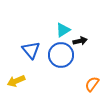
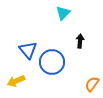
cyan triangle: moved 17 px up; rotated 14 degrees counterclockwise
black arrow: rotated 72 degrees counterclockwise
blue triangle: moved 3 px left
blue circle: moved 9 px left, 7 px down
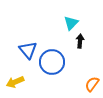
cyan triangle: moved 8 px right, 10 px down
yellow arrow: moved 1 px left, 1 px down
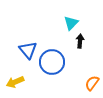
orange semicircle: moved 1 px up
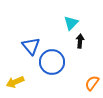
blue triangle: moved 3 px right, 4 px up
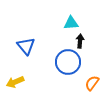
cyan triangle: rotated 42 degrees clockwise
blue triangle: moved 5 px left
blue circle: moved 16 px right
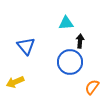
cyan triangle: moved 5 px left
blue circle: moved 2 px right
orange semicircle: moved 4 px down
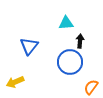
blue triangle: moved 3 px right; rotated 18 degrees clockwise
orange semicircle: moved 1 px left
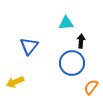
black arrow: moved 1 px right
blue circle: moved 2 px right, 1 px down
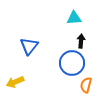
cyan triangle: moved 8 px right, 5 px up
orange semicircle: moved 5 px left, 2 px up; rotated 21 degrees counterclockwise
